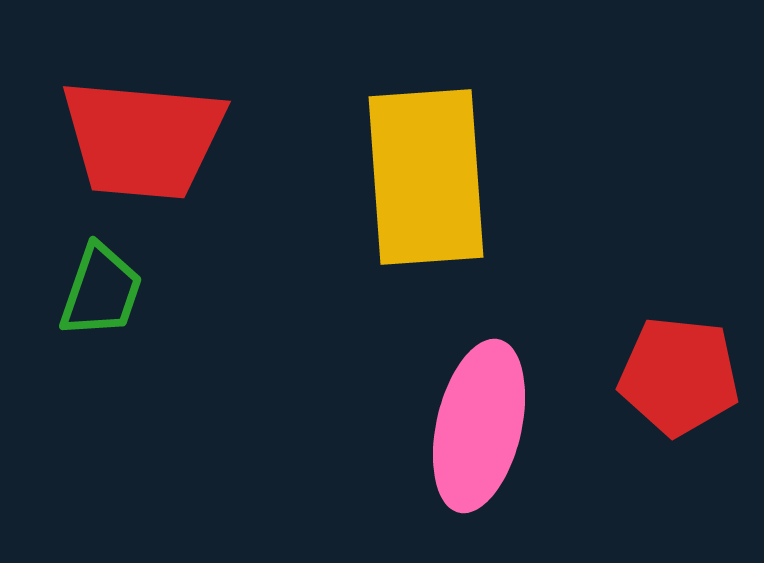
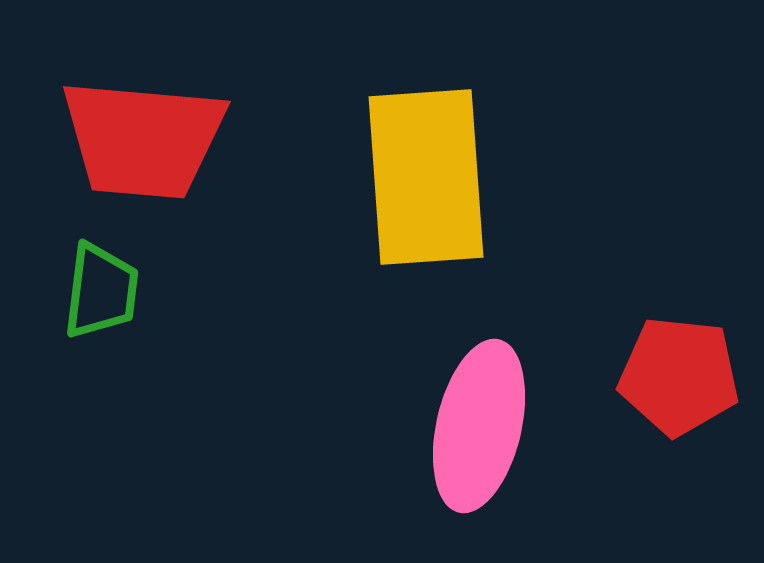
green trapezoid: rotated 12 degrees counterclockwise
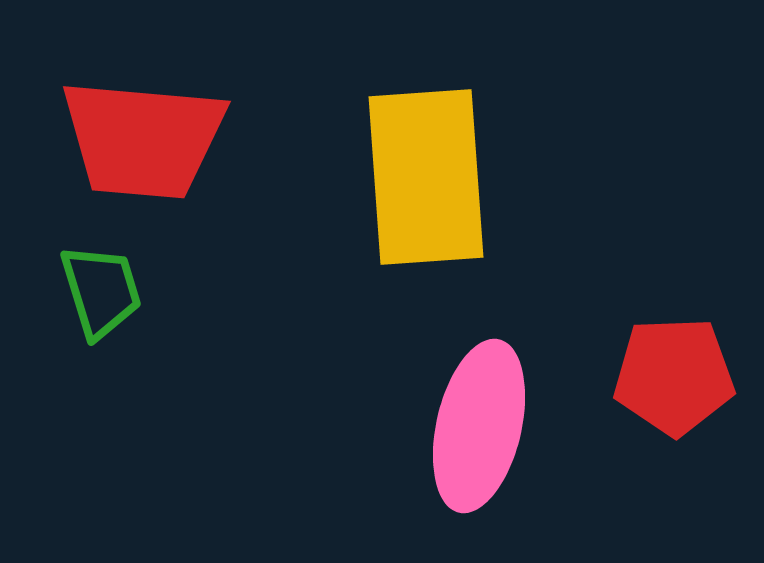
green trapezoid: rotated 24 degrees counterclockwise
red pentagon: moved 5 px left; rotated 8 degrees counterclockwise
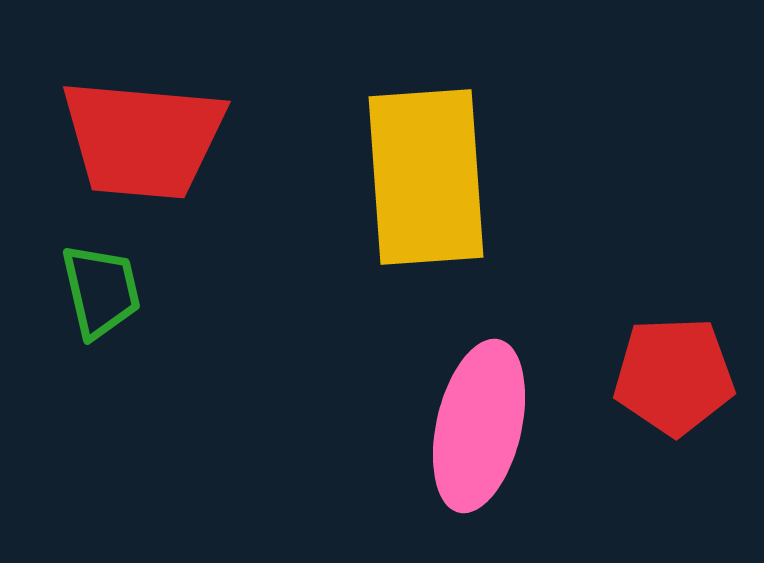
green trapezoid: rotated 4 degrees clockwise
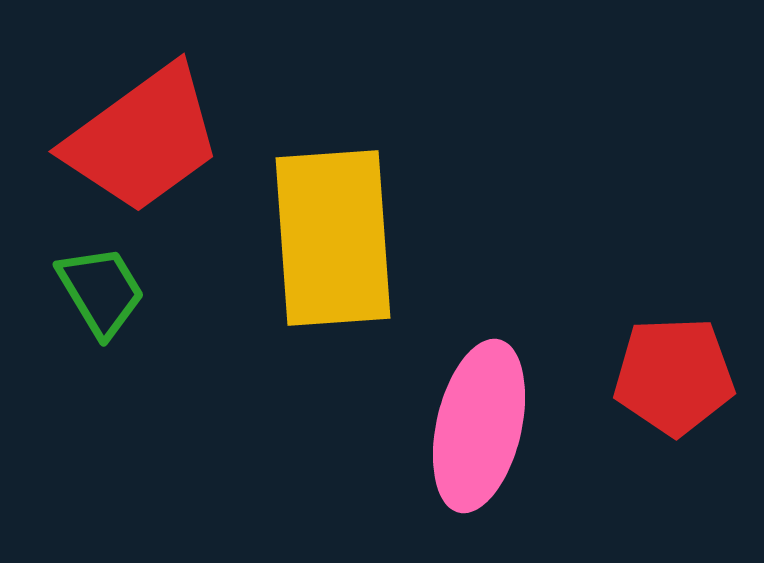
red trapezoid: rotated 41 degrees counterclockwise
yellow rectangle: moved 93 px left, 61 px down
green trapezoid: rotated 18 degrees counterclockwise
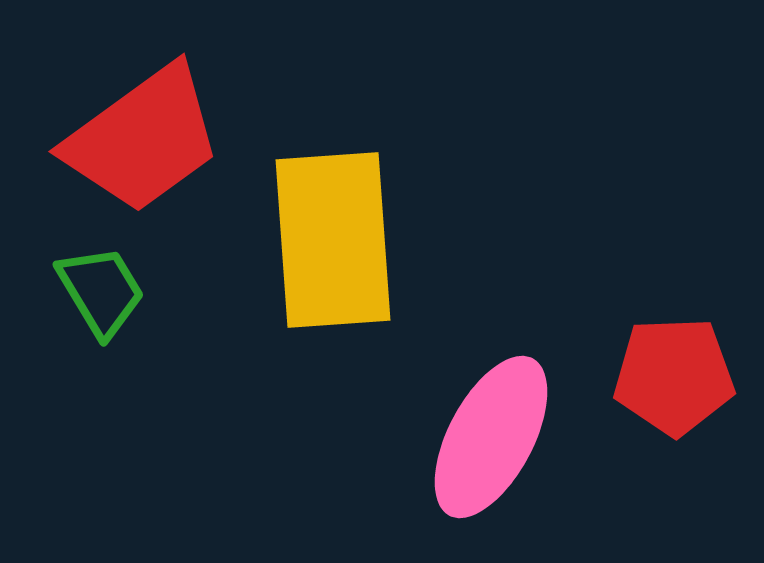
yellow rectangle: moved 2 px down
pink ellipse: moved 12 px right, 11 px down; rotated 15 degrees clockwise
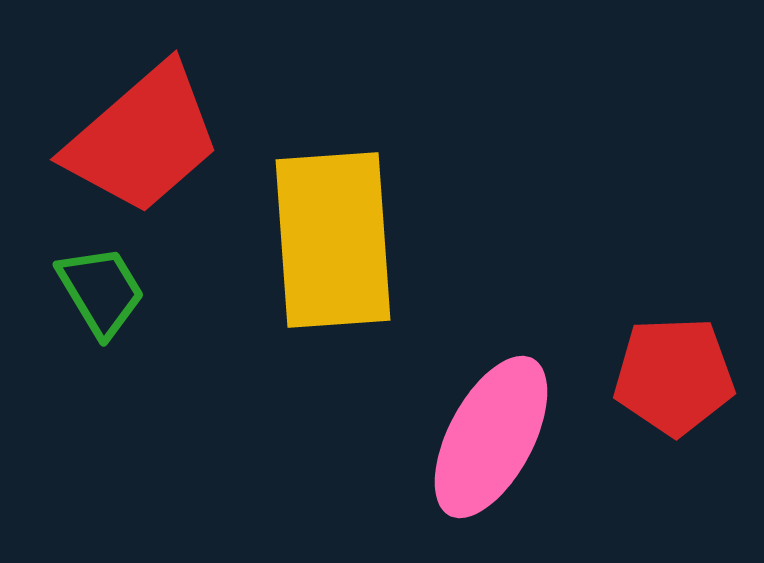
red trapezoid: rotated 5 degrees counterclockwise
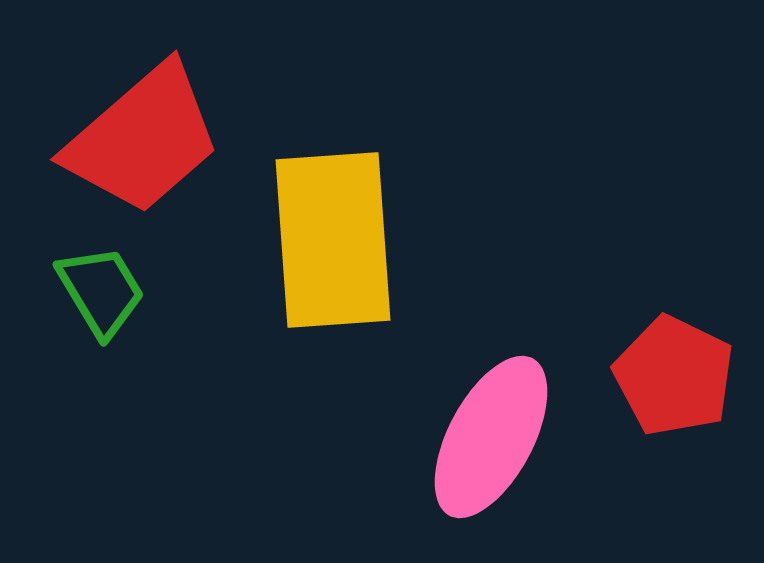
red pentagon: rotated 28 degrees clockwise
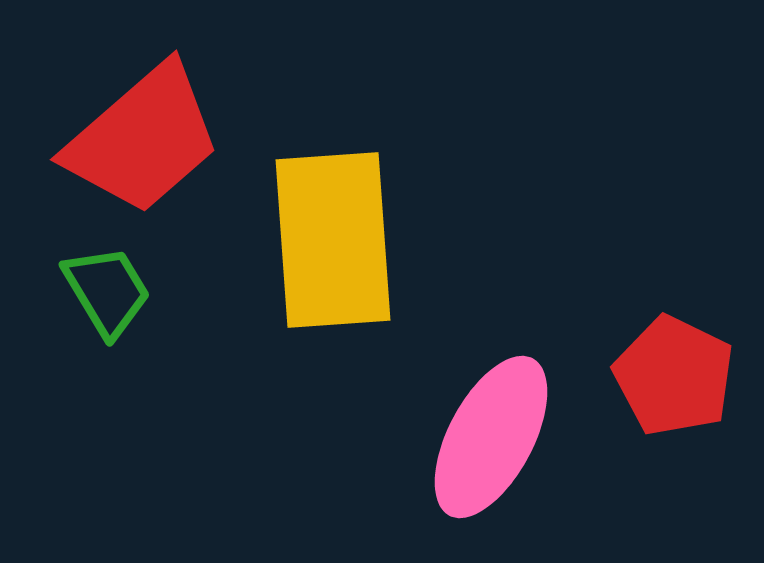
green trapezoid: moved 6 px right
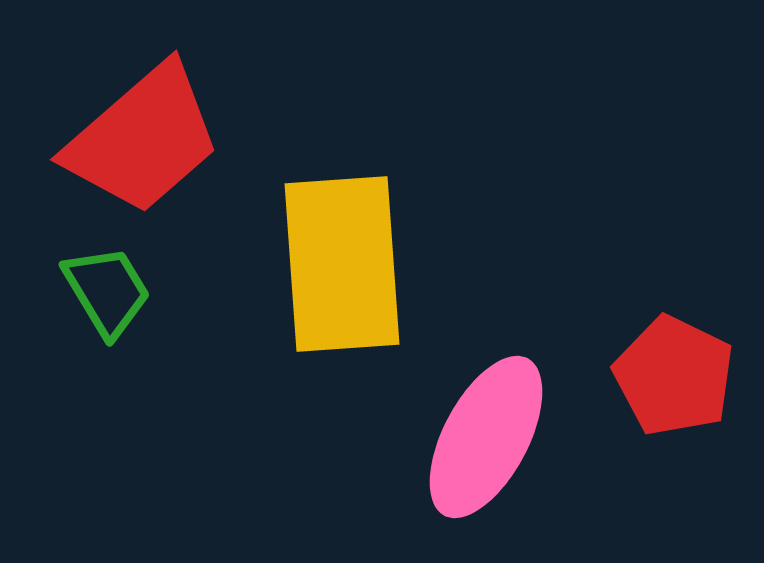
yellow rectangle: moved 9 px right, 24 px down
pink ellipse: moved 5 px left
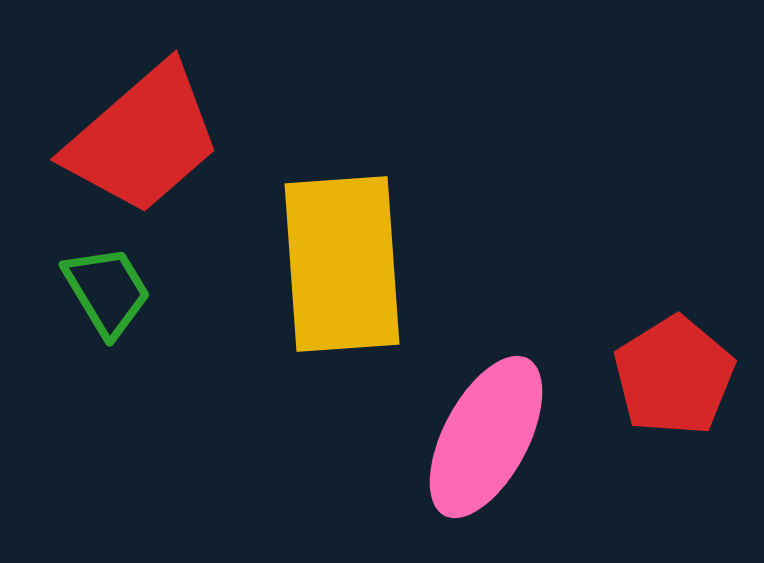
red pentagon: rotated 14 degrees clockwise
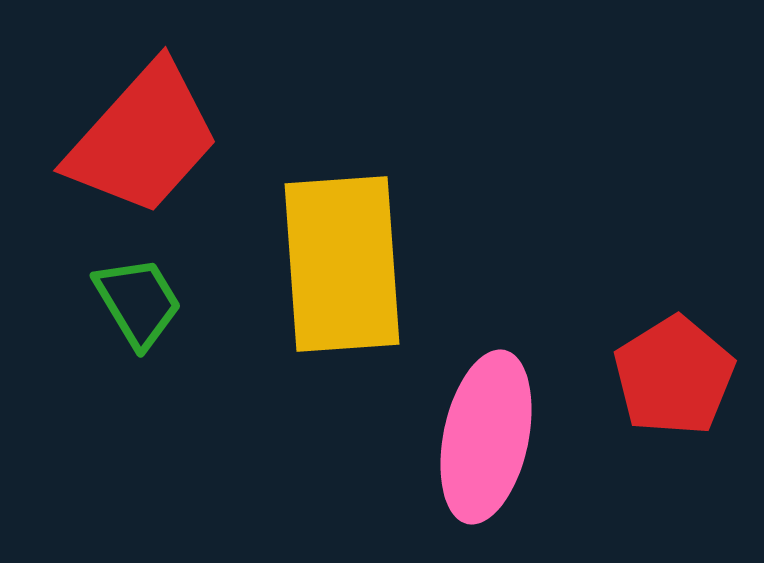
red trapezoid: rotated 7 degrees counterclockwise
green trapezoid: moved 31 px right, 11 px down
pink ellipse: rotated 16 degrees counterclockwise
